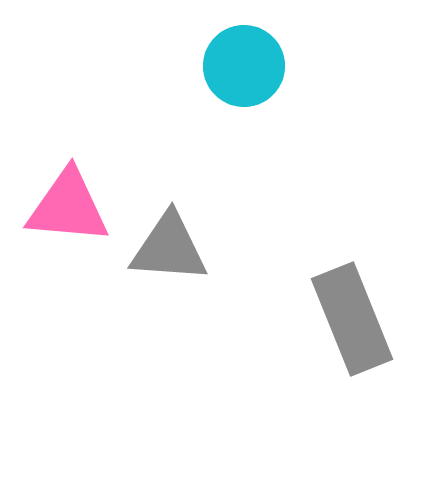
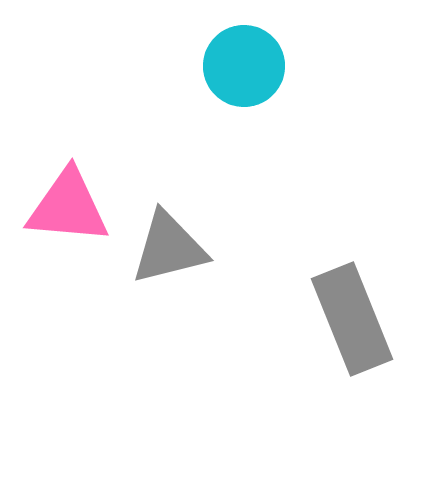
gray triangle: rotated 18 degrees counterclockwise
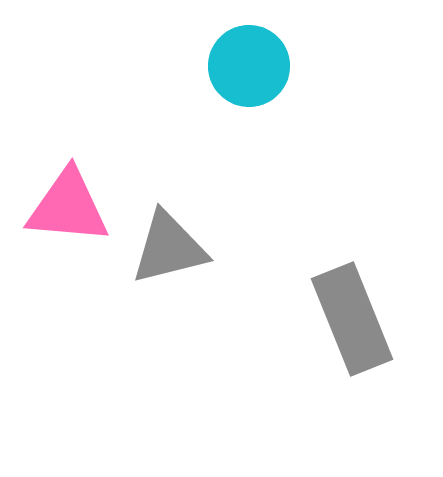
cyan circle: moved 5 px right
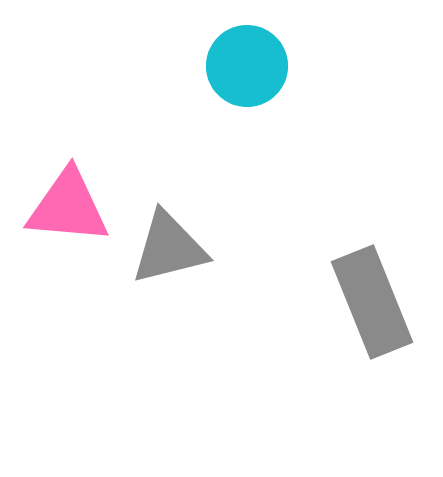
cyan circle: moved 2 px left
gray rectangle: moved 20 px right, 17 px up
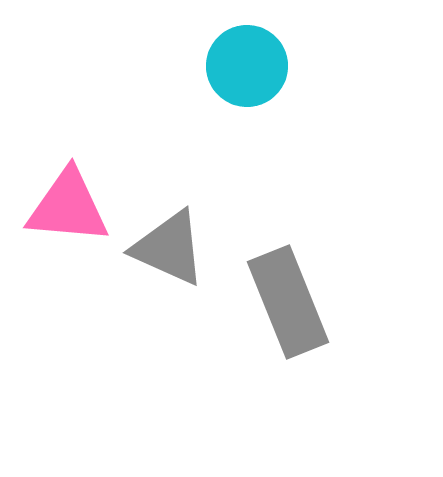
gray triangle: rotated 38 degrees clockwise
gray rectangle: moved 84 px left
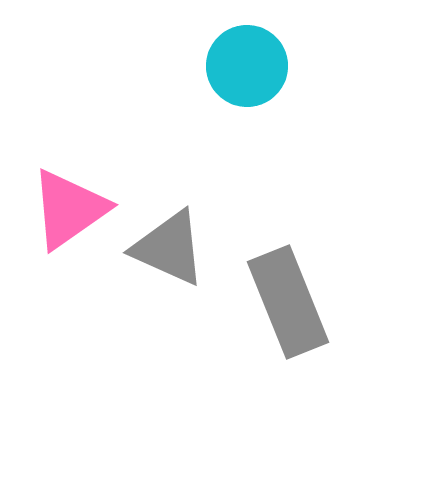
pink triangle: moved 1 px right, 2 px down; rotated 40 degrees counterclockwise
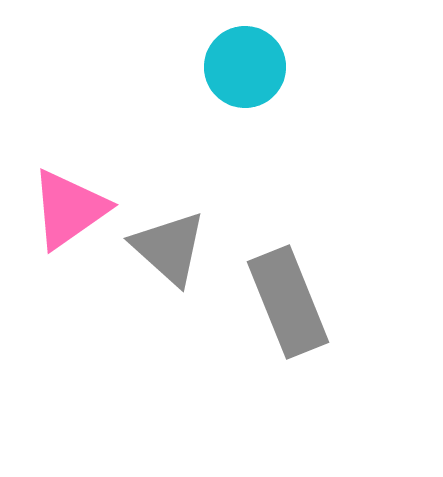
cyan circle: moved 2 px left, 1 px down
gray triangle: rotated 18 degrees clockwise
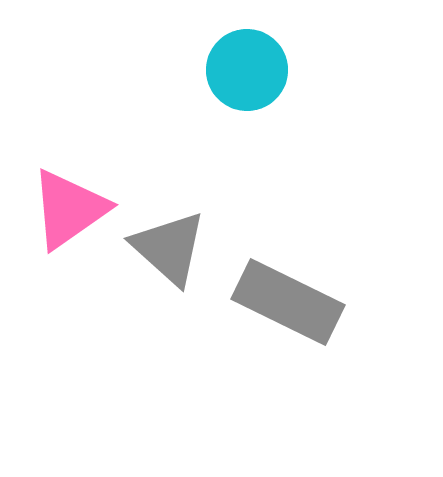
cyan circle: moved 2 px right, 3 px down
gray rectangle: rotated 42 degrees counterclockwise
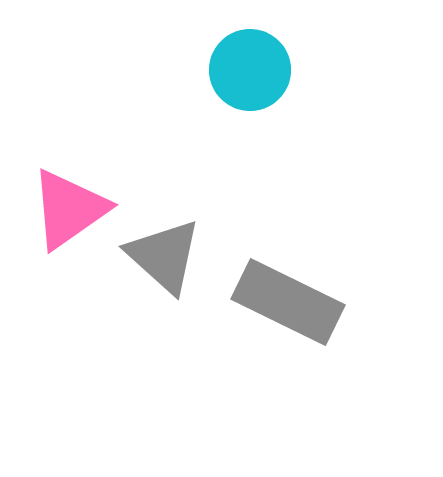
cyan circle: moved 3 px right
gray triangle: moved 5 px left, 8 px down
